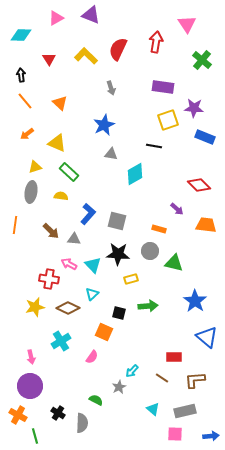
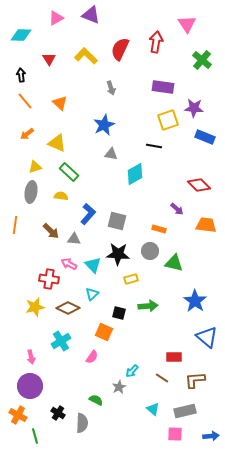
red semicircle at (118, 49): moved 2 px right
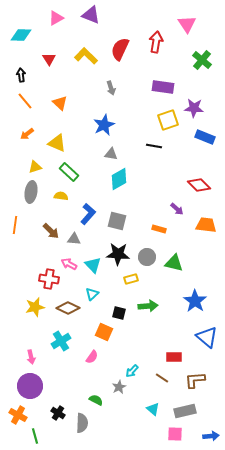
cyan diamond at (135, 174): moved 16 px left, 5 px down
gray circle at (150, 251): moved 3 px left, 6 px down
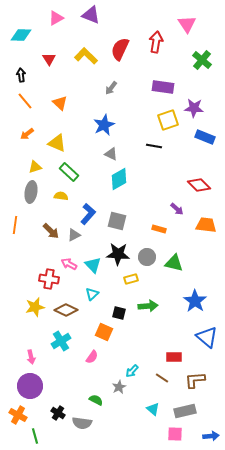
gray arrow at (111, 88): rotated 56 degrees clockwise
gray triangle at (111, 154): rotated 16 degrees clockwise
gray triangle at (74, 239): moved 4 px up; rotated 32 degrees counterclockwise
brown diamond at (68, 308): moved 2 px left, 2 px down
gray semicircle at (82, 423): rotated 96 degrees clockwise
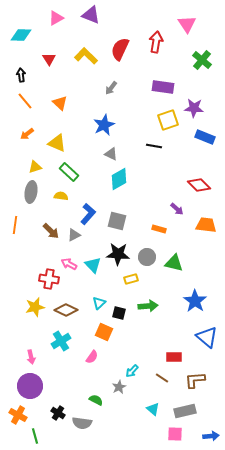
cyan triangle at (92, 294): moved 7 px right, 9 px down
